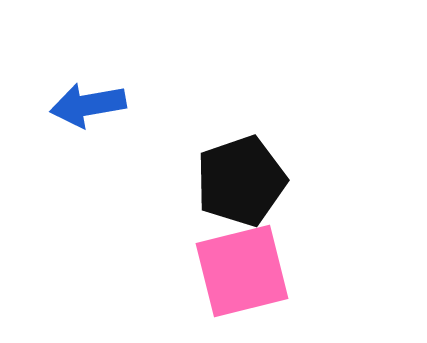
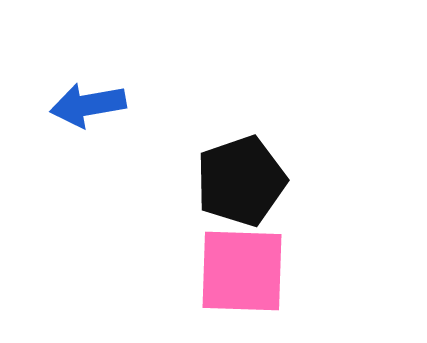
pink square: rotated 16 degrees clockwise
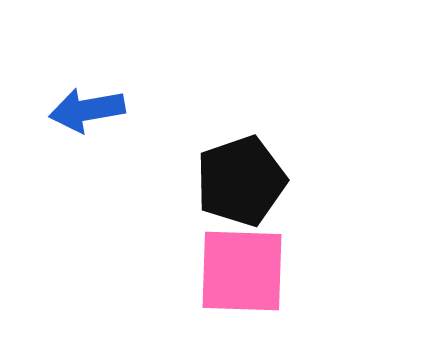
blue arrow: moved 1 px left, 5 px down
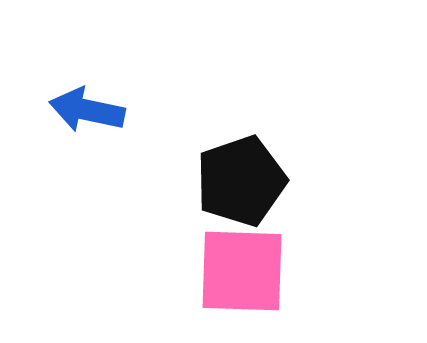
blue arrow: rotated 22 degrees clockwise
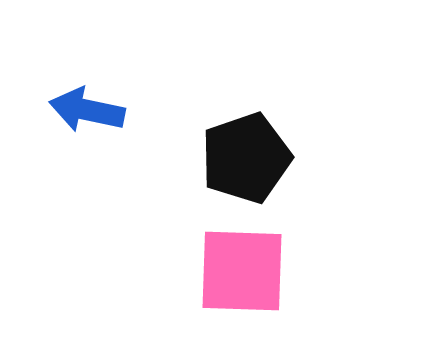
black pentagon: moved 5 px right, 23 px up
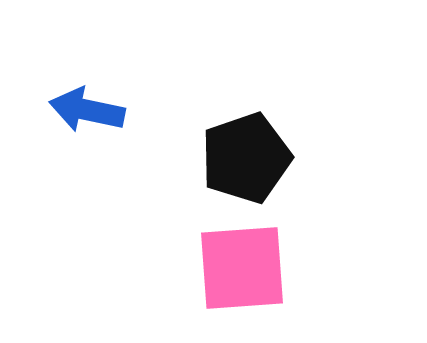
pink square: moved 3 px up; rotated 6 degrees counterclockwise
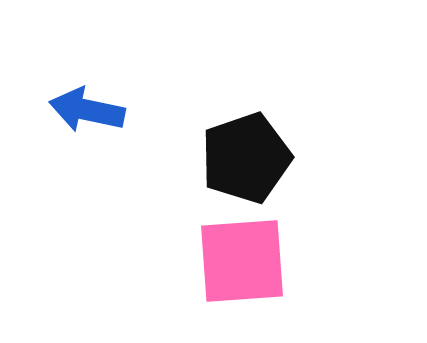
pink square: moved 7 px up
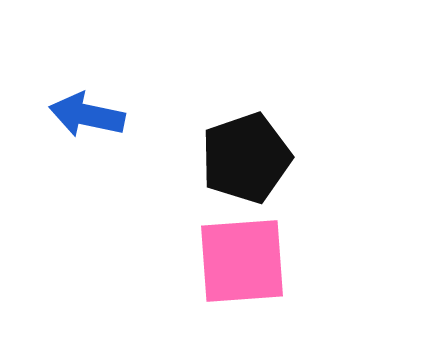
blue arrow: moved 5 px down
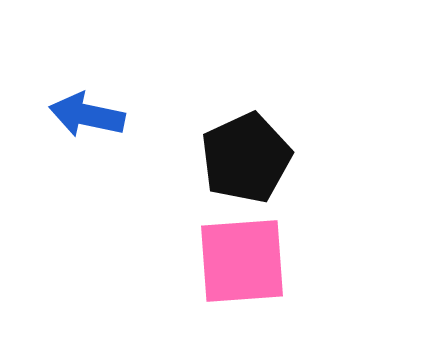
black pentagon: rotated 6 degrees counterclockwise
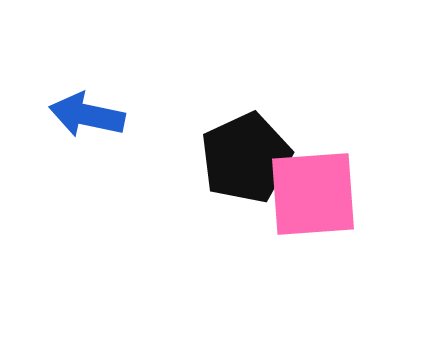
pink square: moved 71 px right, 67 px up
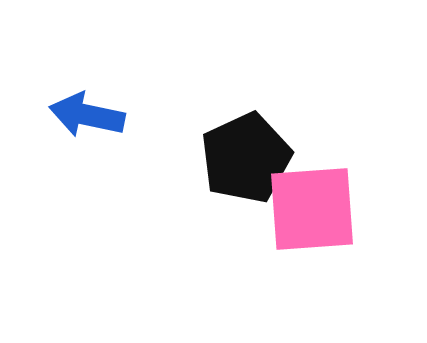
pink square: moved 1 px left, 15 px down
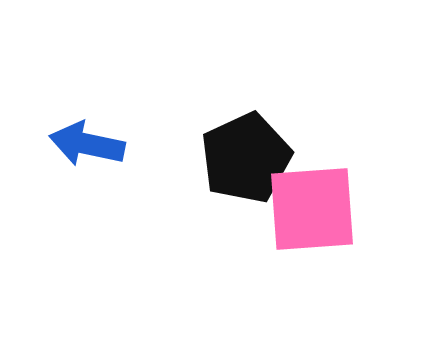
blue arrow: moved 29 px down
